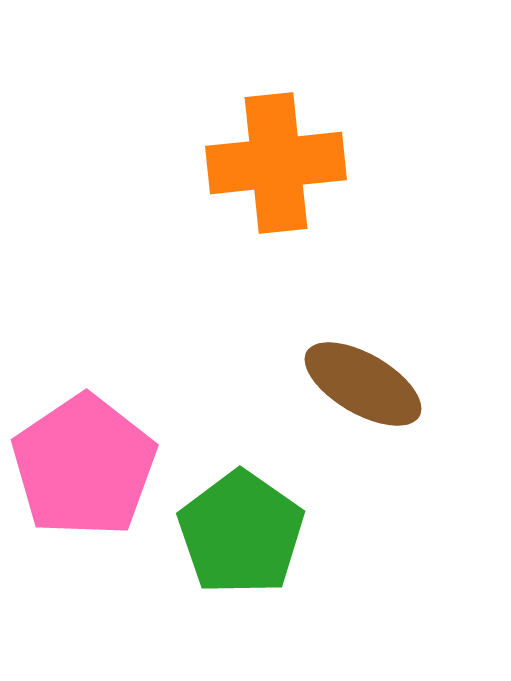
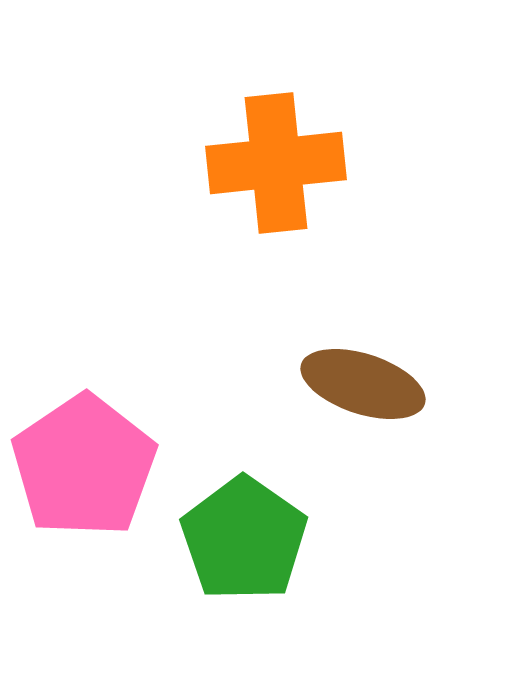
brown ellipse: rotated 12 degrees counterclockwise
green pentagon: moved 3 px right, 6 px down
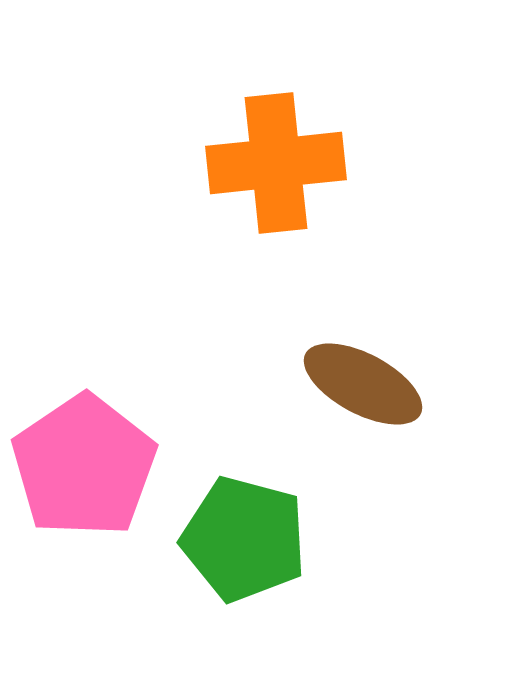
brown ellipse: rotated 10 degrees clockwise
green pentagon: rotated 20 degrees counterclockwise
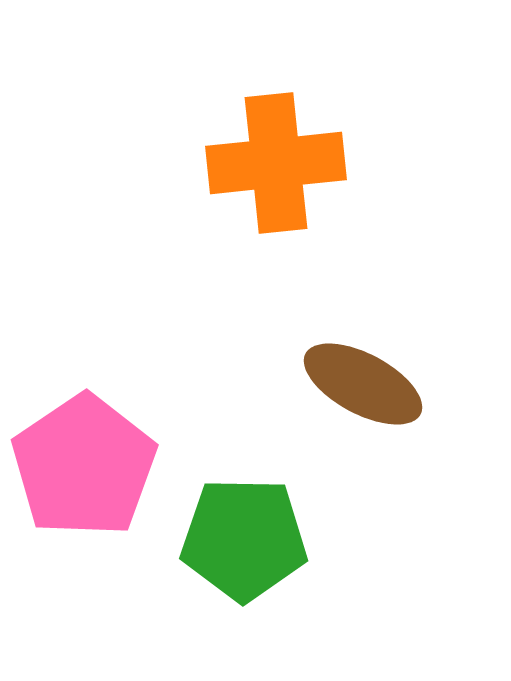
green pentagon: rotated 14 degrees counterclockwise
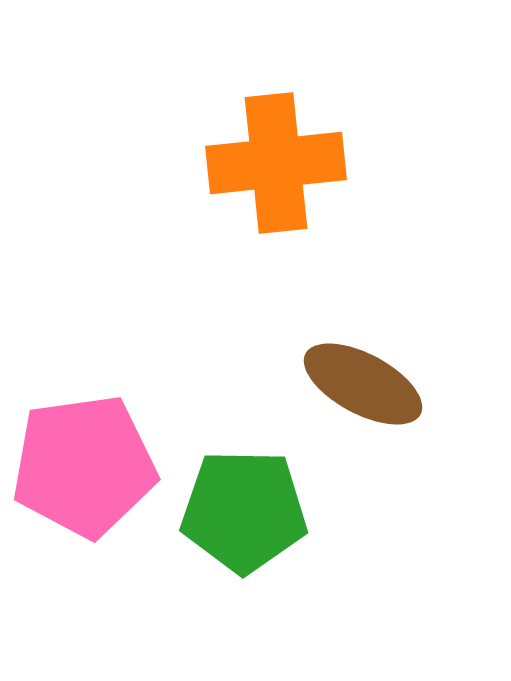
pink pentagon: rotated 26 degrees clockwise
green pentagon: moved 28 px up
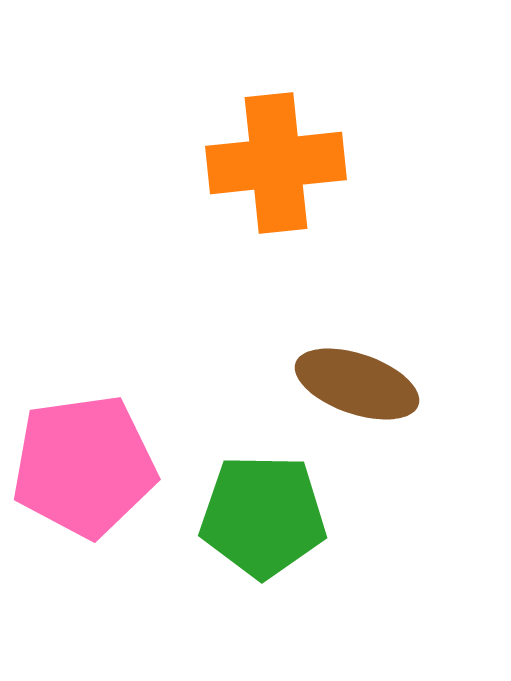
brown ellipse: moved 6 px left; rotated 9 degrees counterclockwise
green pentagon: moved 19 px right, 5 px down
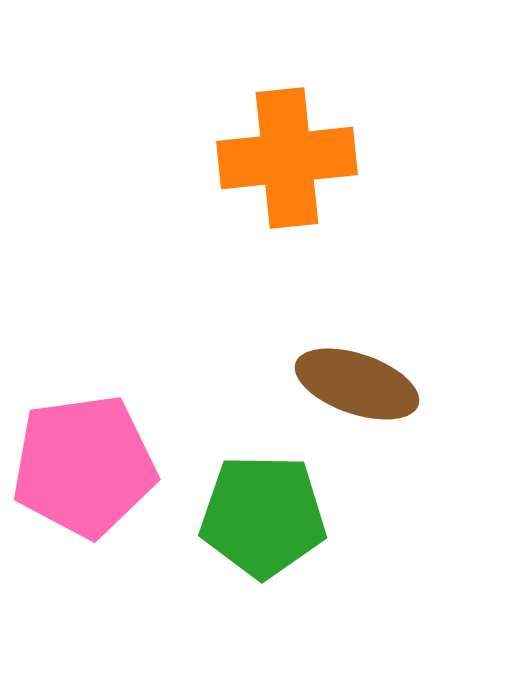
orange cross: moved 11 px right, 5 px up
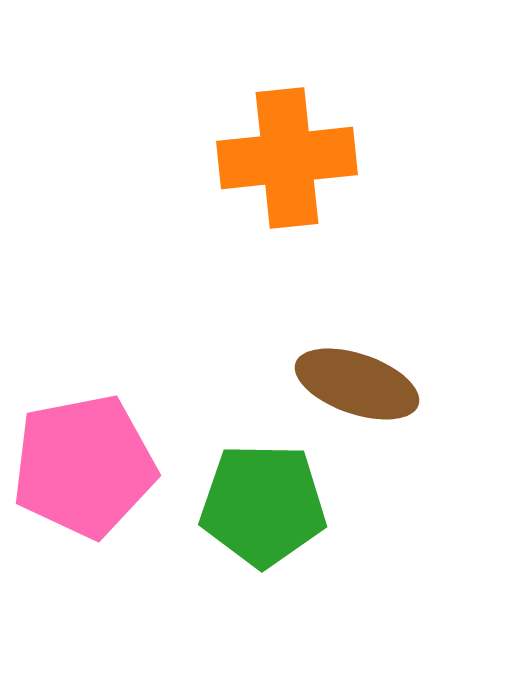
pink pentagon: rotated 3 degrees counterclockwise
green pentagon: moved 11 px up
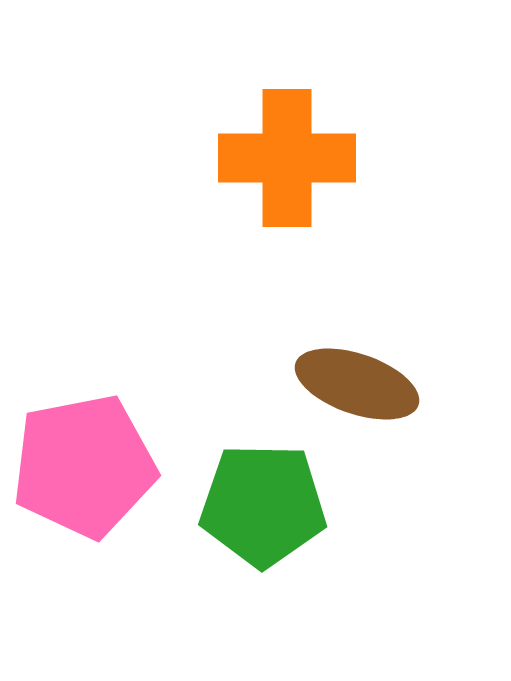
orange cross: rotated 6 degrees clockwise
